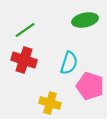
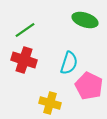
green ellipse: rotated 30 degrees clockwise
pink pentagon: moved 1 px left; rotated 8 degrees clockwise
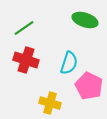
green line: moved 1 px left, 2 px up
red cross: moved 2 px right
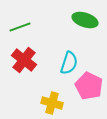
green line: moved 4 px left, 1 px up; rotated 15 degrees clockwise
red cross: moved 2 px left; rotated 20 degrees clockwise
yellow cross: moved 2 px right
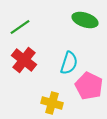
green line: rotated 15 degrees counterclockwise
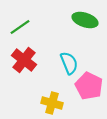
cyan semicircle: rotated 40 degrees counterclockwise
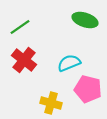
cyan semicircle: rotated 90 degrees counterclockwise
pink pentagon: moved 1 px left, 3 px down; rotated 12 degrees counterclockwise
yellow cross: moved 1 px left
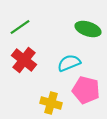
green ellipse: moved 3 px right, 9 px down
pink pentagon: moved 2 px left, 1 px down
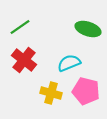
pink pentagon: moved 1 px down
yellow cross: moved 10 px up
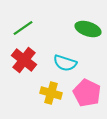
green line: moved 3 px right, 1 px down
cyan semicircle: moved 4 px left; rotated 140 degrees counterclockwise
pink pentagon: moved 1 px right, 2 px down; rotated 12 degrees clockwise
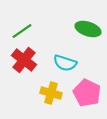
green line: moved 1 px left, 3 px down
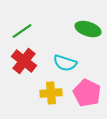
red cross: moved 1 px down
yellow cross: rotated 20 degrees counterclockwise
